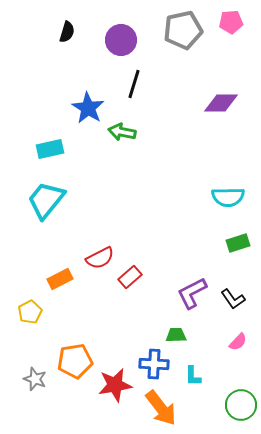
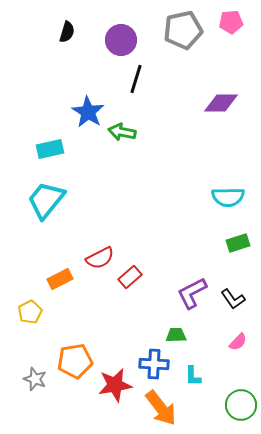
black line: moved 2 px right, 5 px up
blue star: moved 4 px down
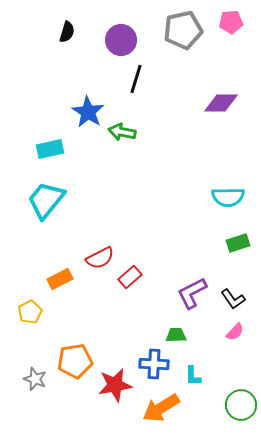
pink semicircle: moved 3 px left, 10 px up
orange arrow: rotated 96 degrees clockwise
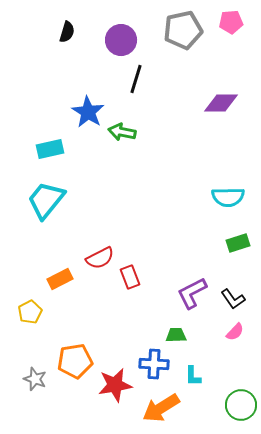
red rectangle: rotated 70 degrees counterclockwise
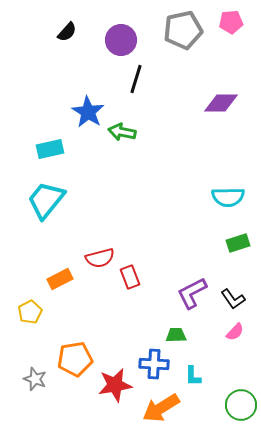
black semicircle: rotated 25 degrees clockwise
red semicircle: rotated 12 degrees clockwise
orange pentagon: moved 2 px up
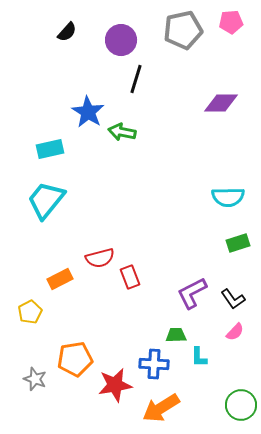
cyan L-shape: moved 6 px right, 19 px up
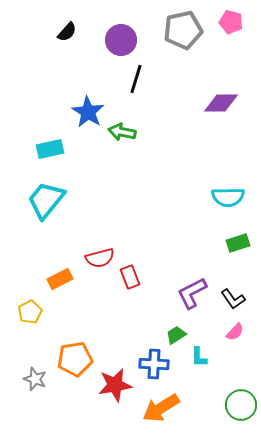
pink pentagon: rotated 20 degrees clockwise
green trapezoid: rotated 30 degrees counterclockwise
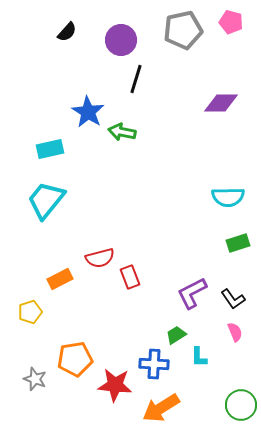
yellow pentagon: rotated 10 degrees clockwise
pink semicircle: rotated 66 degrees counterclockwise
red star: rotated 16 degrees clockwise
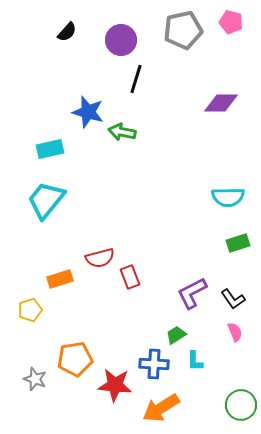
blue star: rotated 16 degrees counterclockwise
orange rectangle: rotated 10 degrees clockwise
yellow pentagon: moved 2 px up
cyan L-shape: moved 4 px left, 4 px down
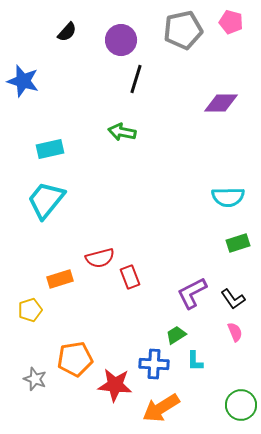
blue star: moved 65 px left, 31 px up
